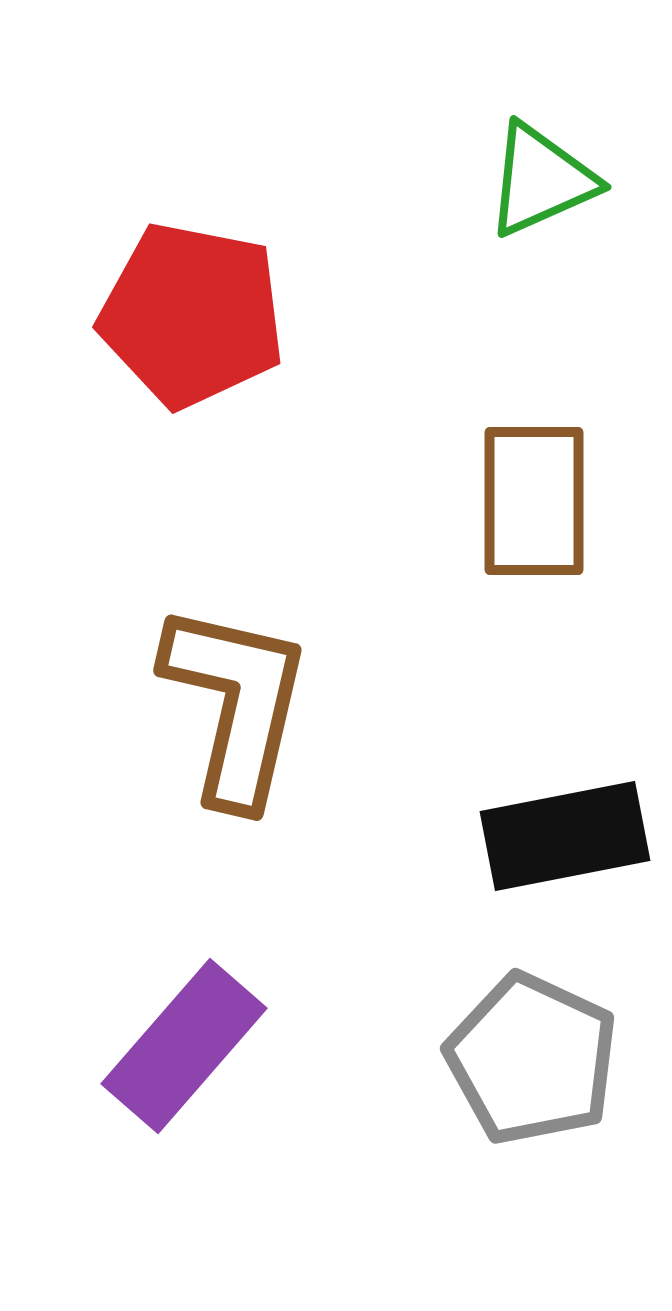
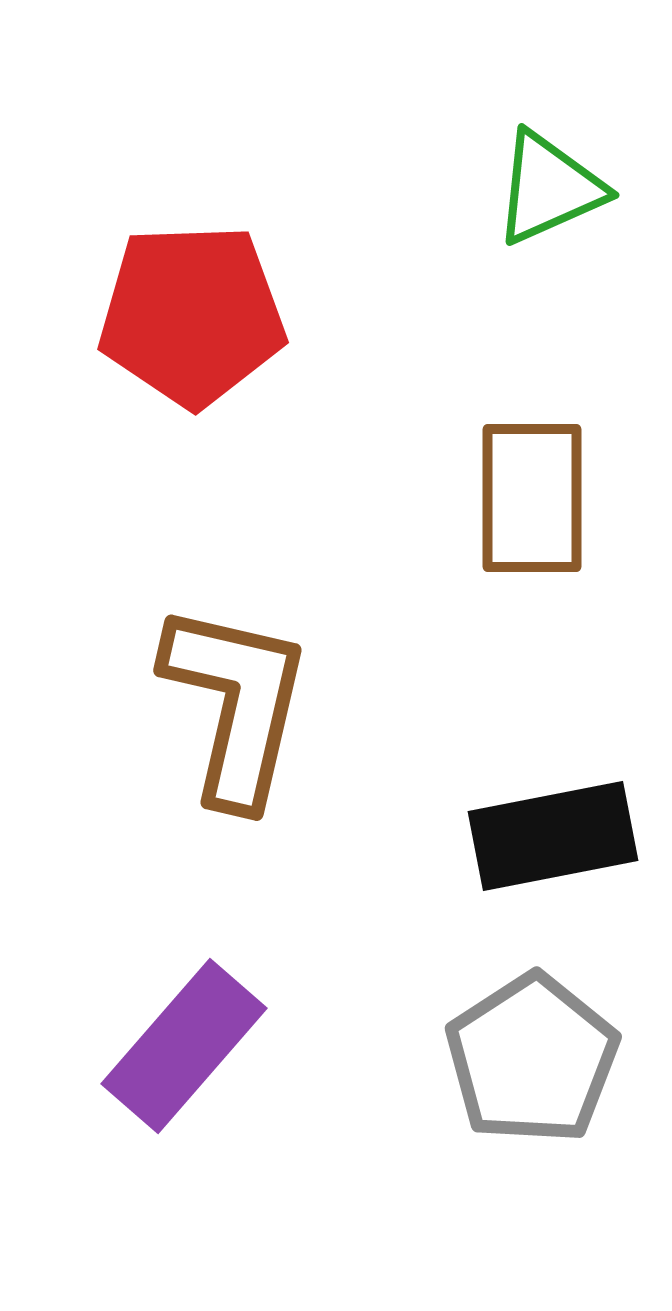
green triangle: moved 8 px right, 8 px down
red pentagon: rotated 13 degrees counterclockwise
brown rectangle: moved 2 px left, 3 px up
black rectangle: moved 12 px left
gray pentagon: rotated 14 degrees clockwise
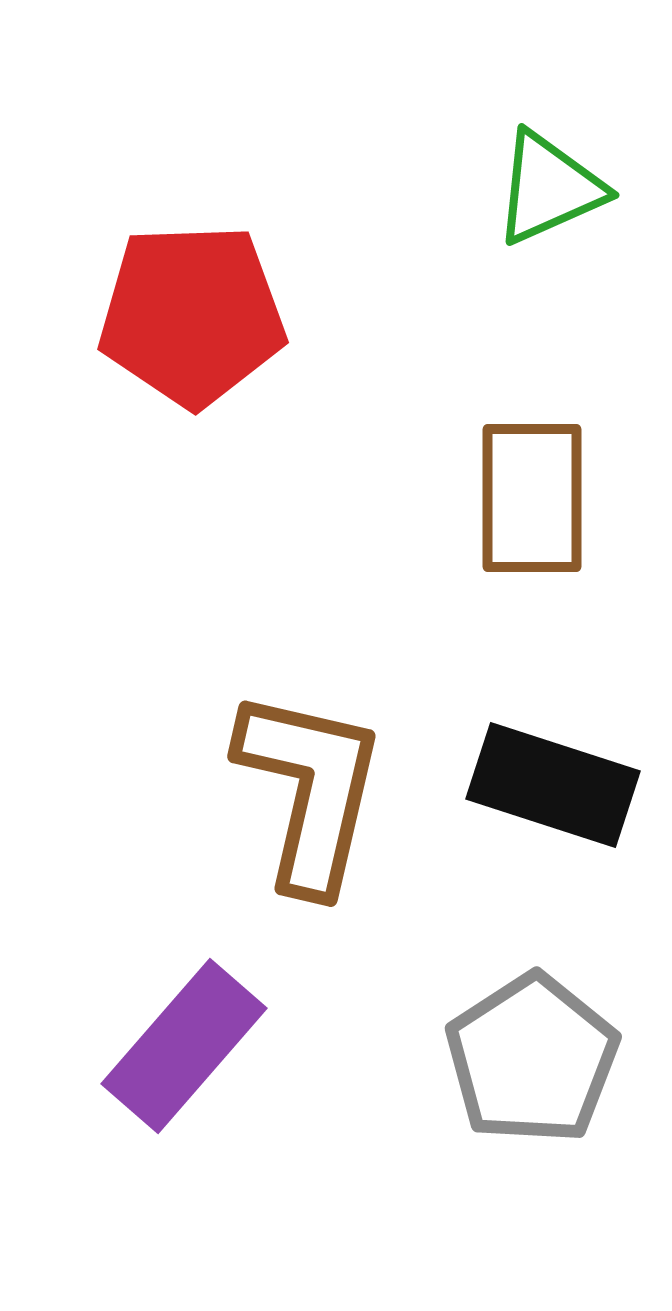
brown L-shape: moved 74 px right, 86 px down
black rectangle: moved 51 px up; rotated 29 degrees clockwise
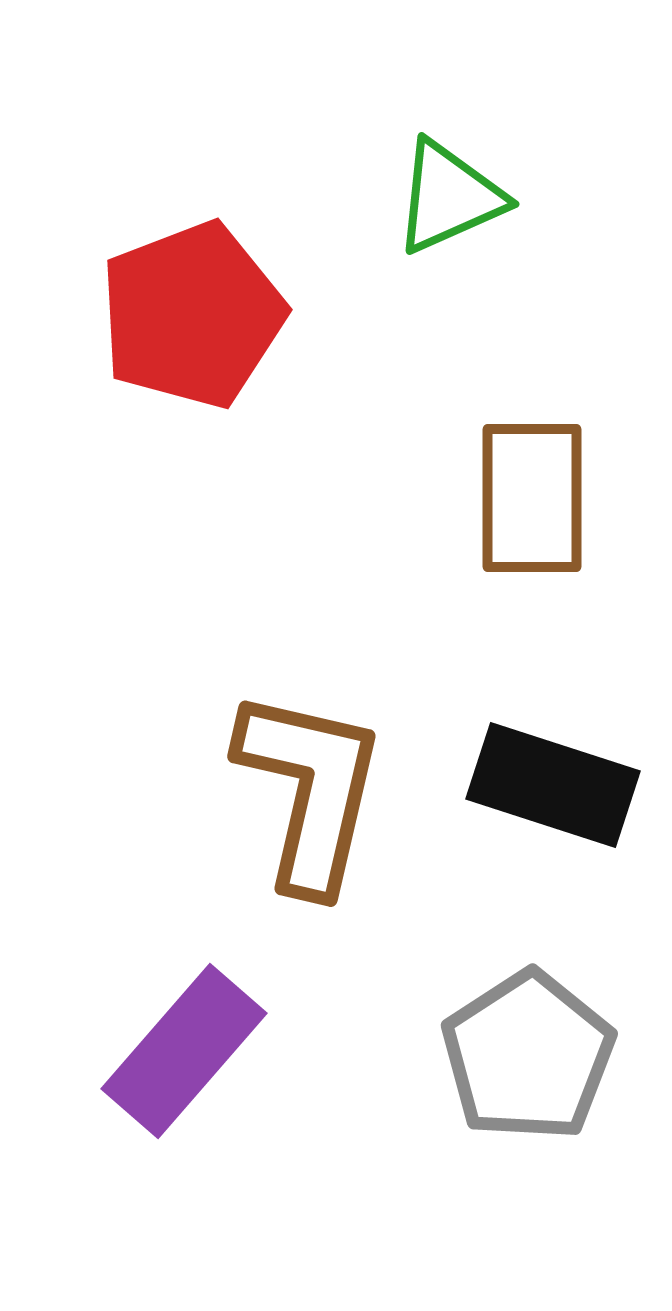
green triangle: moved 100 px left, 9 px down
red pentagon: rotated 19 degrees counterclockwise
purple rectangle: moved 5 px down
gray pentagon: moved 4 px left, 3 px up
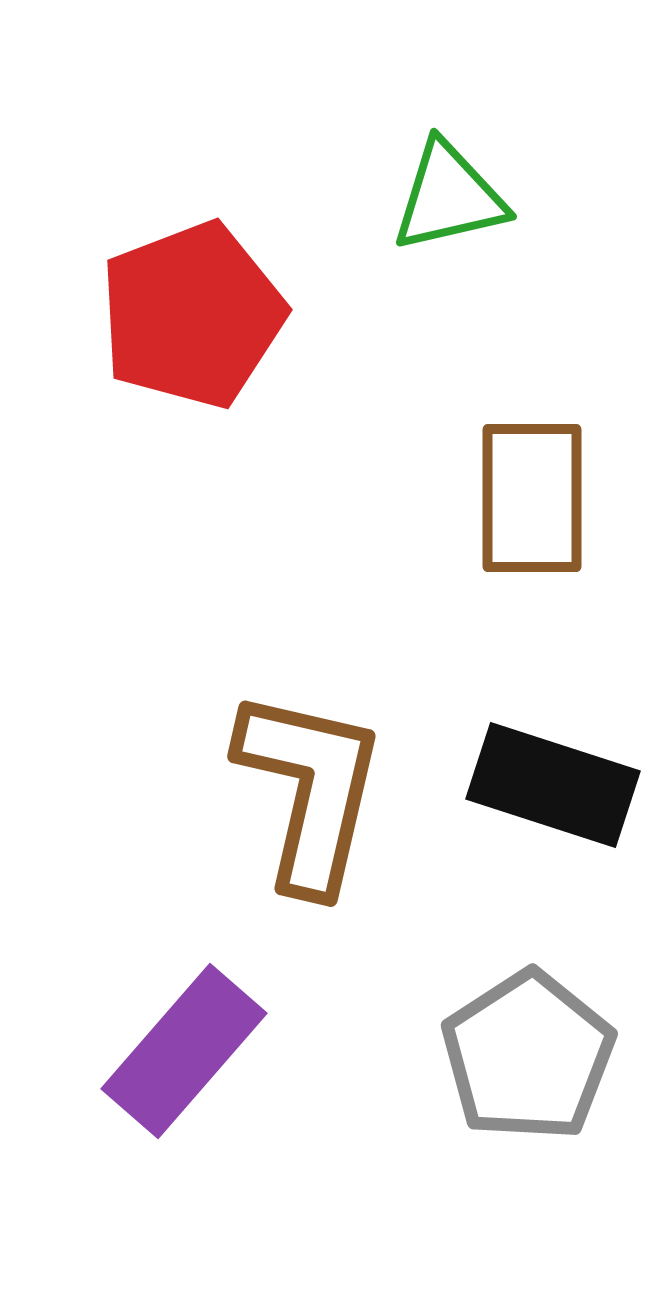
green triangle: rotated 11 degrees clockwise
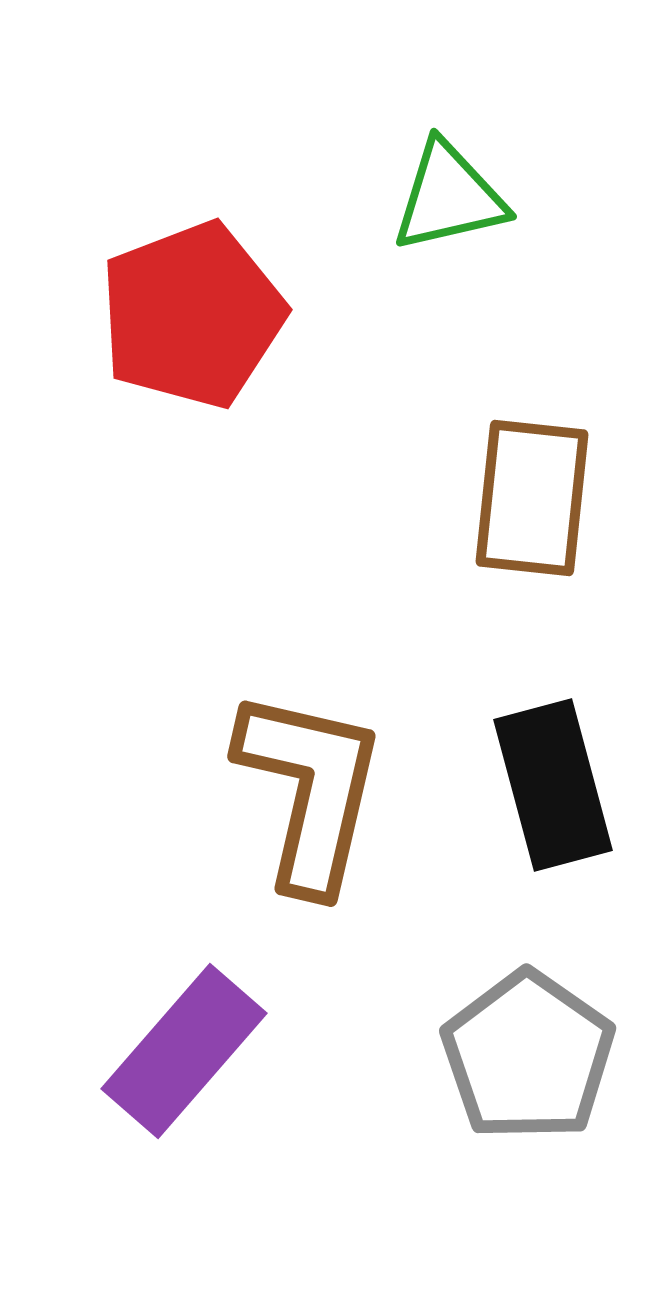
brown rectangle: rotated 6 degrees clockwise
black rectangle: rotated 57 degrees clockwise
gray pentagon: rotated 4 degrees counterclockwise
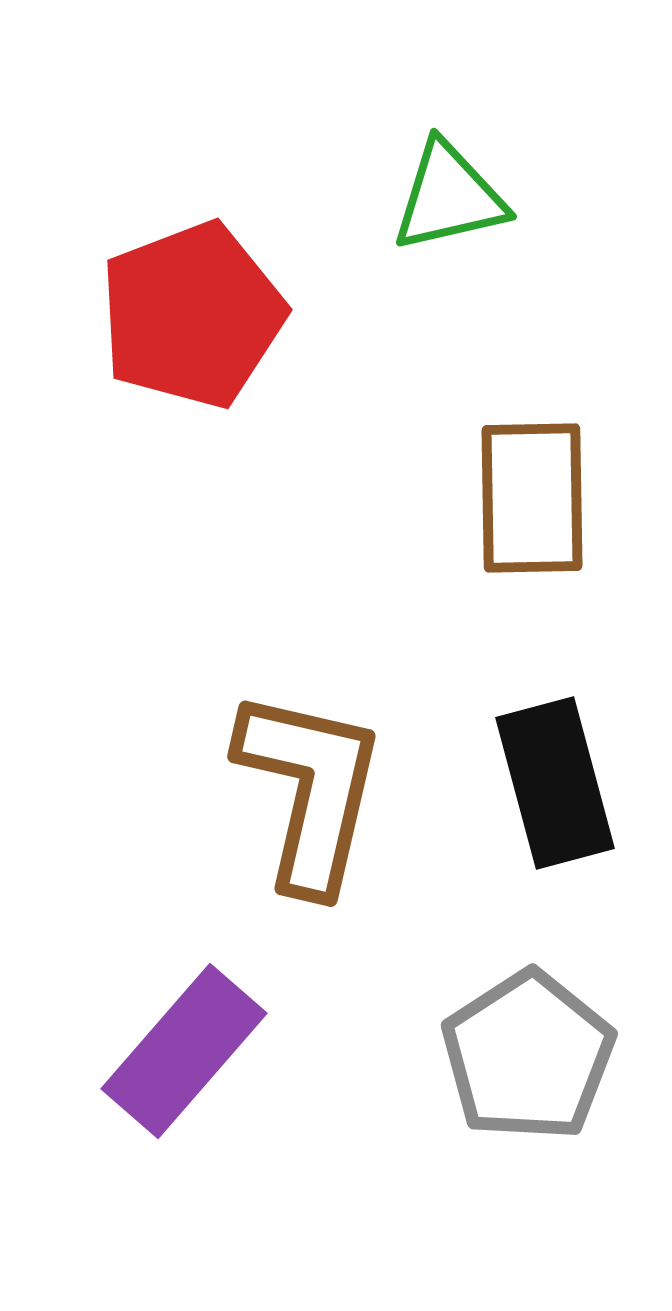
brown rectangle: rotated 7 degrees counterclockwise
black rectangle: moved 2 px right, 2 px up
gray pentagon: rotated 4 degrees clockwise
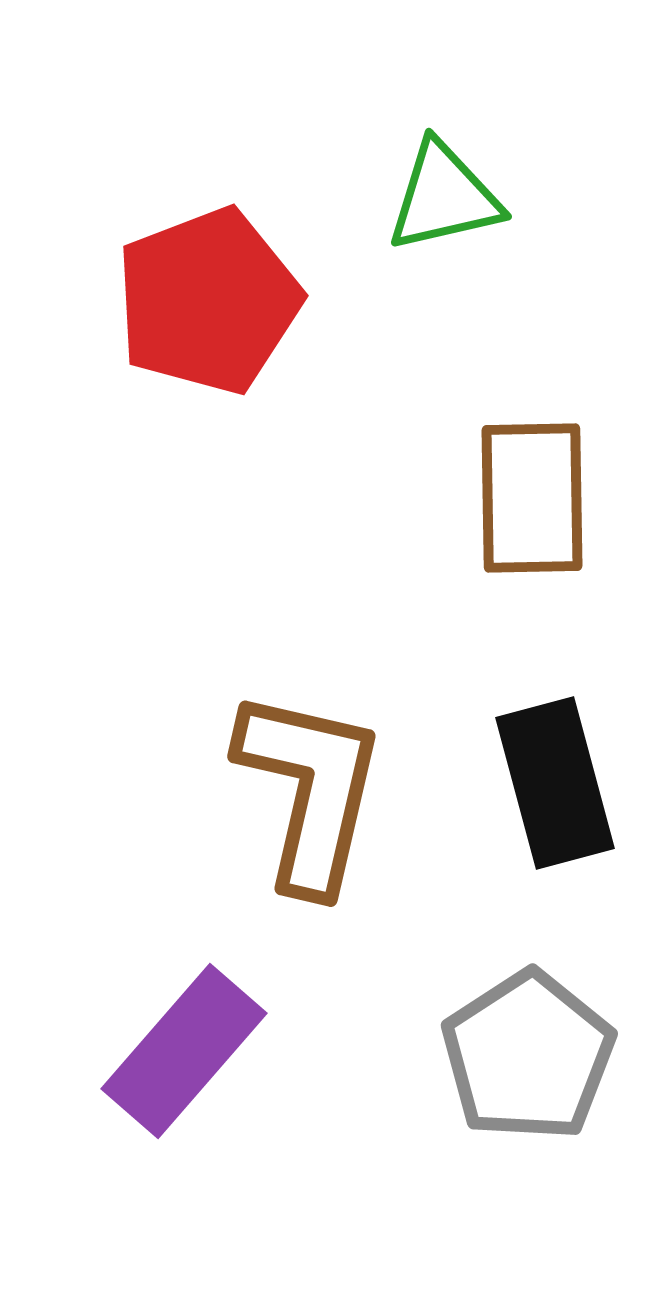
green triangle: moved 5 px left
red pentagon: moved 16 px right, 14 px up
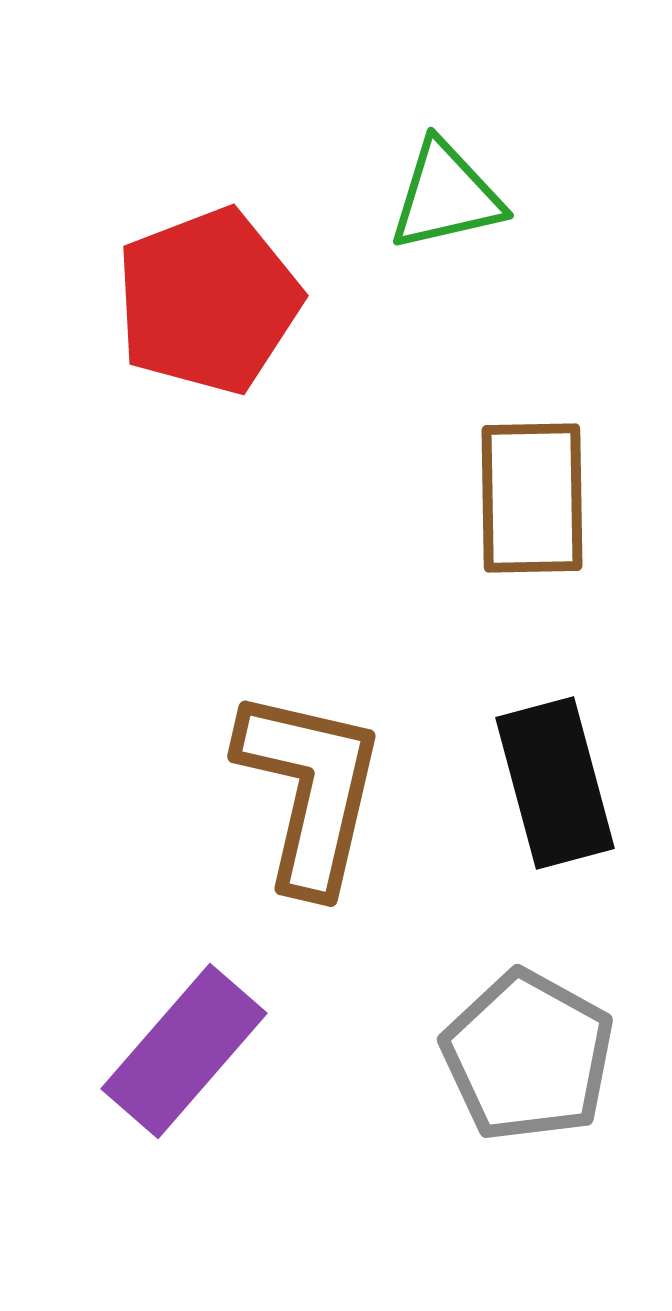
green triangle: moved 2 px right, 1 px up
gray pentagon: rotated 10 degrees counterclockwise
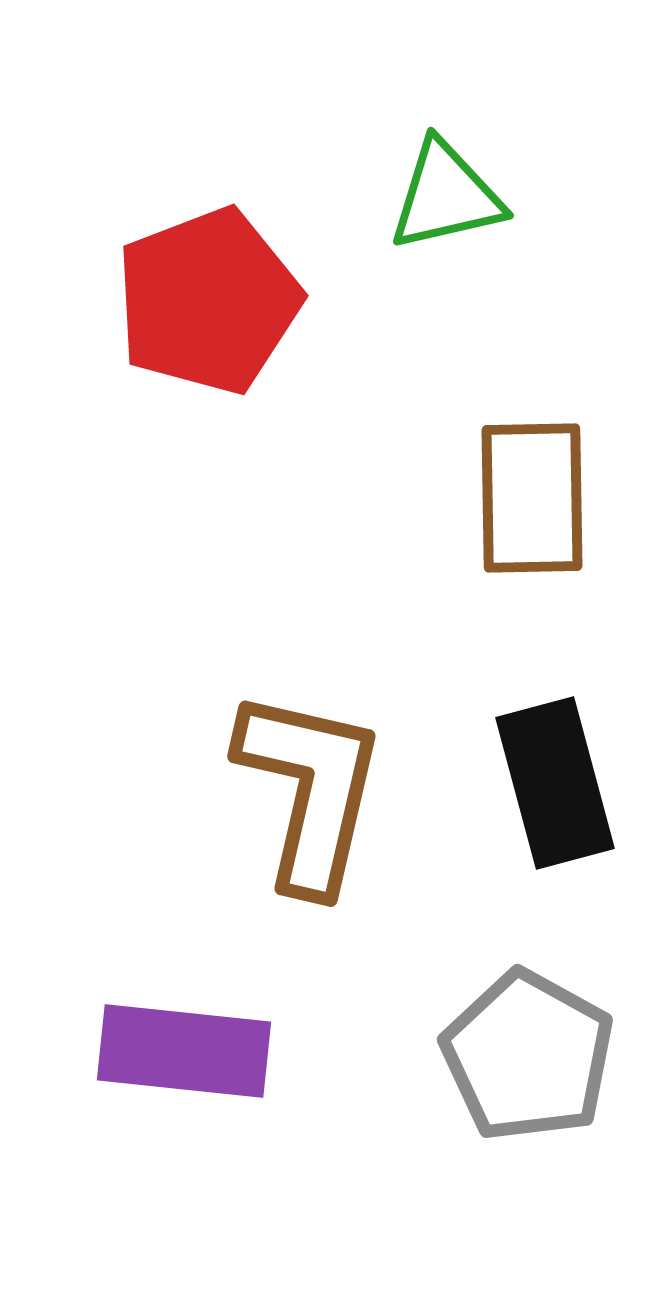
purple rectangle: rotated 55 degrees clockwise
